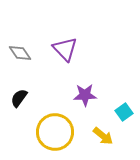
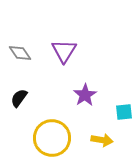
purple triangle: moved 1 px left, 2 px down; rotated 16 degrees clockwise
purple star: rotated 30 degrees counterclockwise
cyan square: rotated 30 degrees clockwise
yellow circle: moved 3 px left, 6 px down
yellow arrow: moved 1 px left, 4 px down; rotated 30 degrees counterclockwise
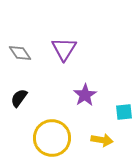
purple triangle: moved 2 px up
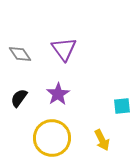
purple triangle: rotated 8 degrees counterclockwise
gray diamond: moved 1 px down
purple star: moved 27 px left, 1 px up
cyan square: moved 2 px left, 6 px up
yellow arrow: rotated 55 degrees clockwise
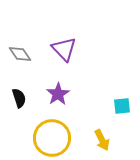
purple triangle: rotated 8 degrees counterclockwise
black semicircle: rotated 126 degrees clockwise
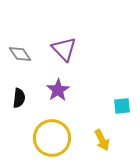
purple star: moved 4 px up
black semicircle: rotated 24 degrees clockwise
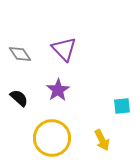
black semicircle: rotated 54 degrees counterclockwise
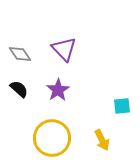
black semicircle: moved 9 px up
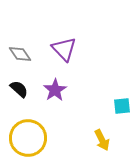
purple star: moved 3 px left
yellow circle: moved 24 px left
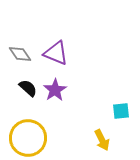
purple triangle: moved 8 px left, 4 px down; rotated 24 degrees counterclockwise
black semicircle: moved 9 px right, 1 px up
cyan square: moved 1 px left, 5 px down
